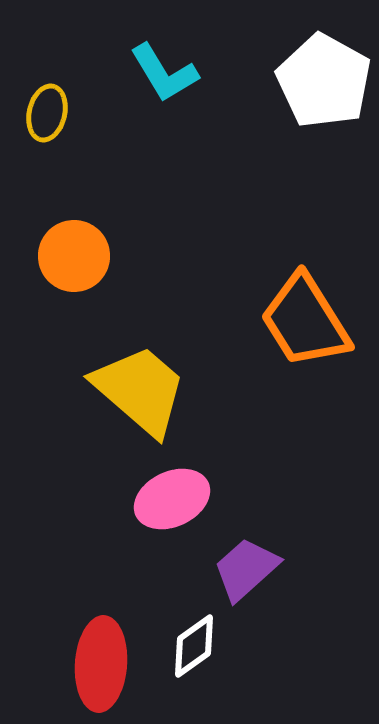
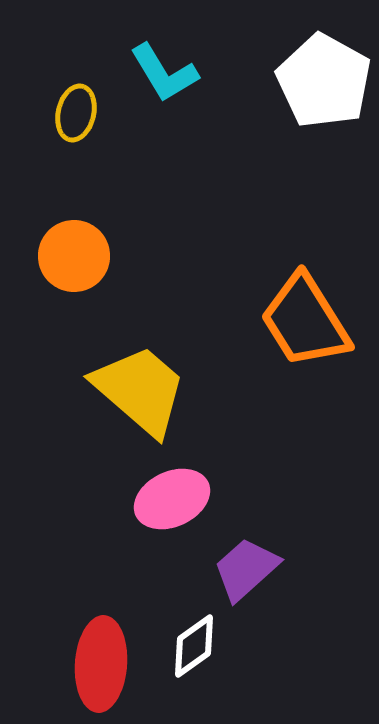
yellow ellipse: moved 29 px right
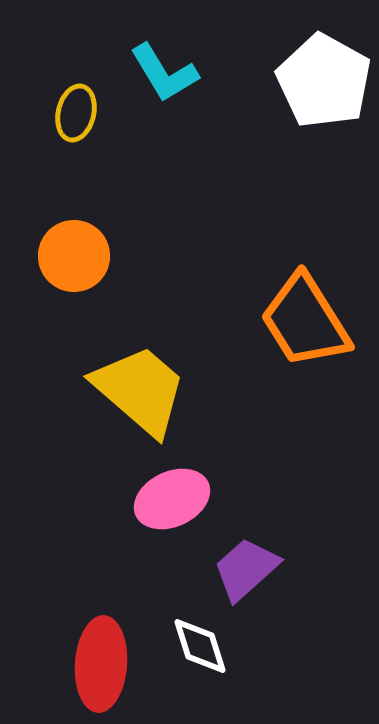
white diamond: moved 6 px right; rotated 72 degrees counterclockwise
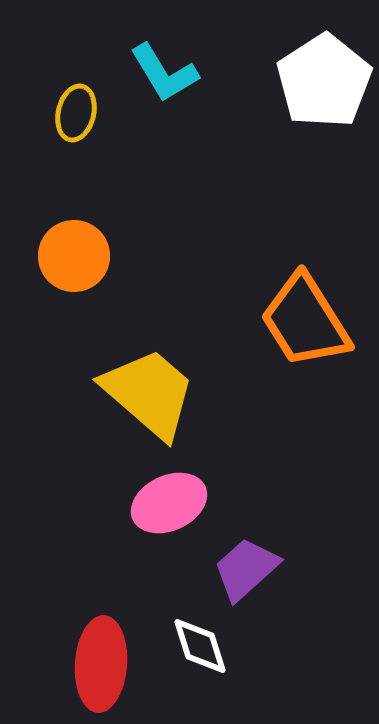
white pentagon: rotated 10 degrees clockwise
yellow trapezoid: moved 9 px right, 3 px down
pink ellipse: moved 3 px left, 4 px down
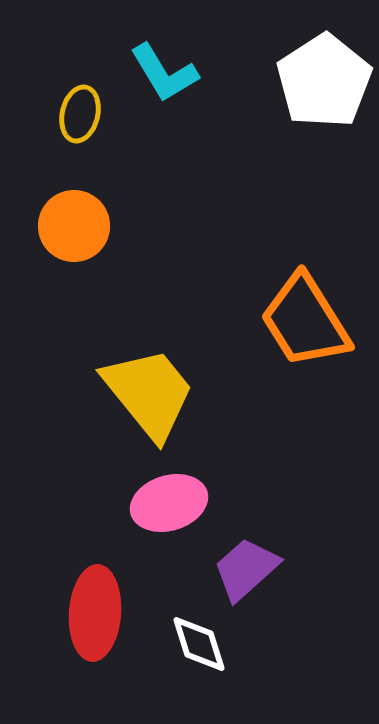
yellow ellipse: moved 4 px right, 1 px down
orange circle: moved 30 px up
yellow trapezoid: rotated 10 degrees clockwise
pink ellipse: rotated 8 degrees clockwise
white diamond: moved 1 px left, 2 px up
red ellipse: moved 6 px left, 51 px up
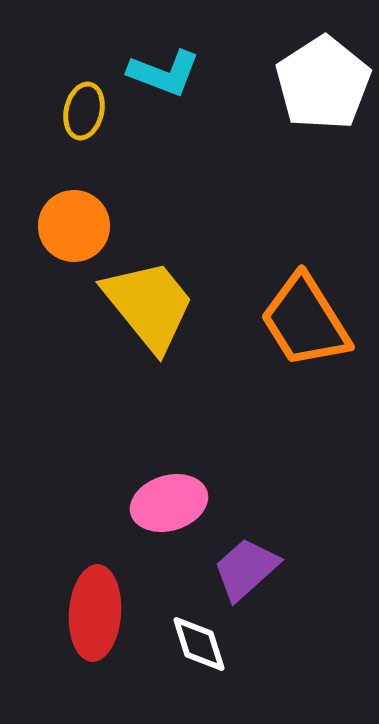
cyan L-shape: rotated 38 degrees counterclockwise
white pentagon: moved 1 px left, 2 px down
yellow ellipse: moved 4 px right, 3 px up
yellow trapezoid: moved 88 px up
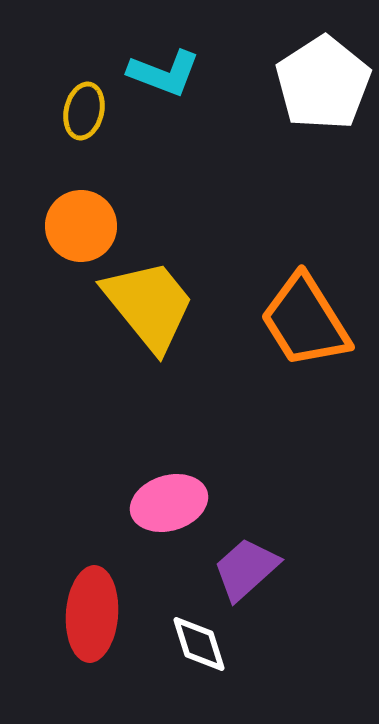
orange circle: moved 7 px right
red ellipse: moved 3 px left, 1 px down
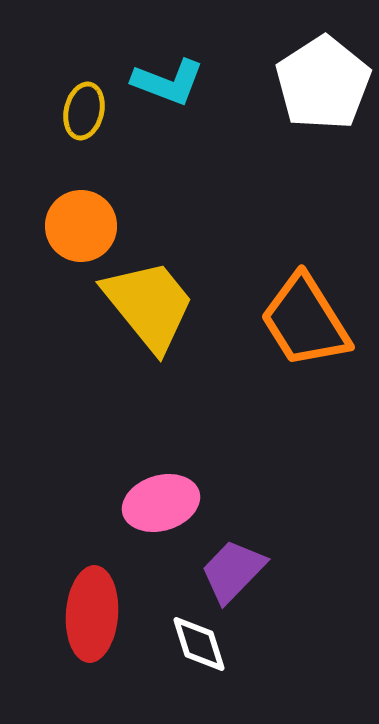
cyan L-shape: moved 4 px right, 9 px down
pink ellipse: moved 8 px left
purple trapezoid: moved 13 px left, 2 px down; rotated 4 degrees counterclockwise
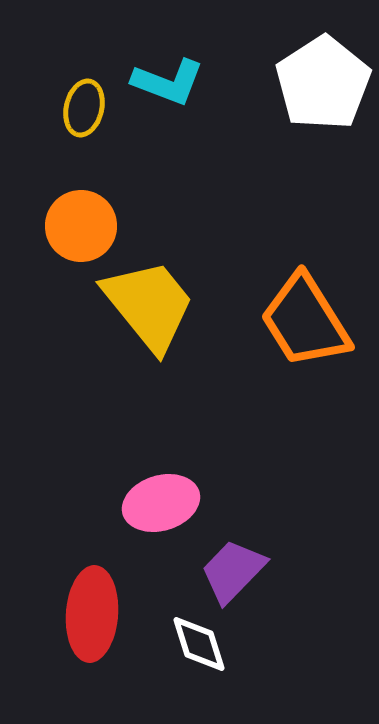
yellow ellipse: moved 3 px up
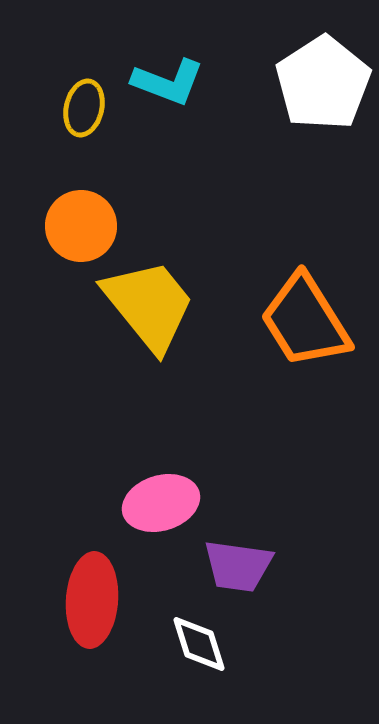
purple trapezoid: moved 5 px right, 5 px up; rotated 126 degrees counterclockwise
red ellipse: moved 14 px up
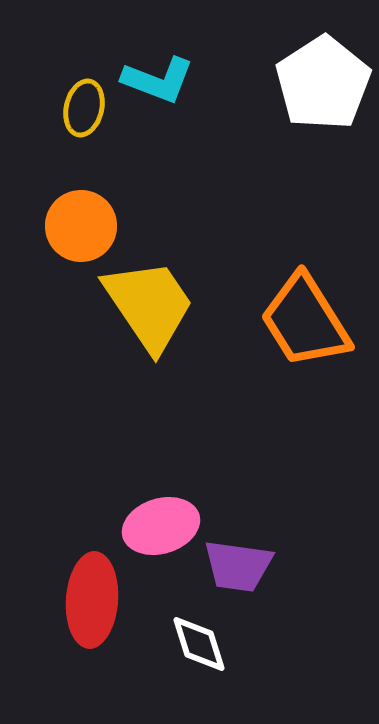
cyan L-shape: moved 10 px left, 2 px up
yellow trapezoid: rotated 5 degrees clockwise
pink ellipse: moved 23 px down
